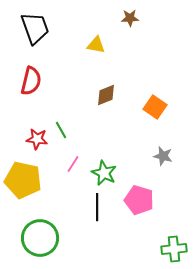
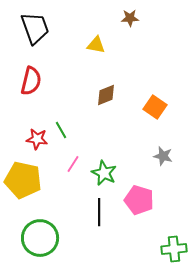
black line: moved 2 px right, 5 px down
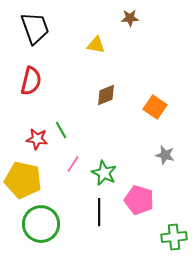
gray star: moved 2 px right, 1 px up
green circle: moved 1 px right, 14 px up
green cross: moved 12 px up
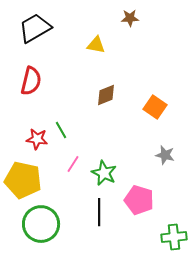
black trapezoid: rotated 100 degrees counterclockwise
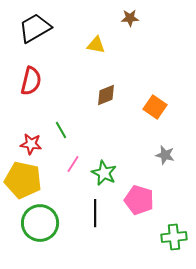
red star: moved 6 px left, 5 px down
black line: moved 4 px left, 1 px down
green circle: moved 1 px left, 1 px up
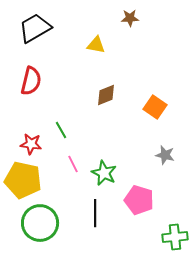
pink line: rotated 60 degrees counterclockwise
green cross: moved 1 px right
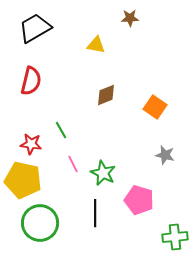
green star: moved 1 px left
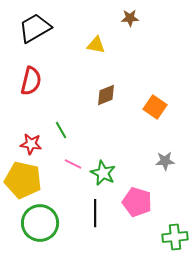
gray star: moved 6 px down; rotated 18 degrees counterclockwise
pink line: rotated 36 degrees counterclockwise
pink pentagon: moved 2 px left, 2 px down
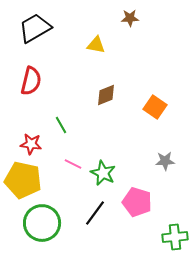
green line: moved 5 px up
black line: rotated 36 degrees clockwise
green circle: moved 2 px right
